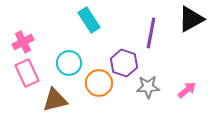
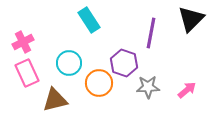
black triangle: rotated 16 degrees counterclockwise
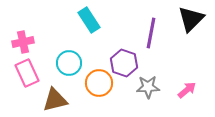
pink cross: rotated 15 degrees clockwise
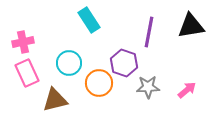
black triangle: moved 7 px down; rotated 36 degrees clockwise
purple line: moved 2 px left, 1 px up
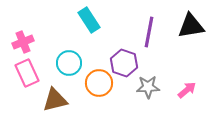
pink cross: rotated 10 degrees counterclockwise
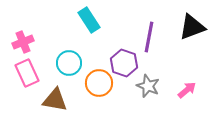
black triangle: moved 1 px right, 1 px down; rotated 12 degrees counterclockwise
purple line: moved 5 px down
gray star: moved 1 px up; rotated 25 degrees clockwise
brown triangle: rotated 24 degrees clockwise
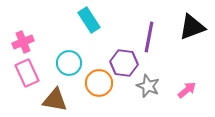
purple hexagon: rotated 12 degrees counterclockwise
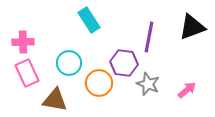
pink cross: rotated 20 degrees clockwise
gray star: moved 2 px up
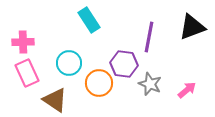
purple hexagon: moved 1 px down
gray star: moved 2 px right
brown triangle: rotated 24 degrees clockwise
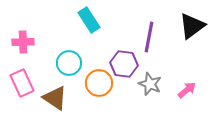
black triangle: moved 1 px up; rotated 16 degrees counterclockwise
pink rectangle: moved 5 px left, 10 px down
brown triangle: moved 2 px up
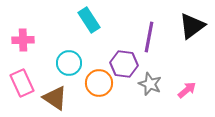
pink cross: moved 2 px up
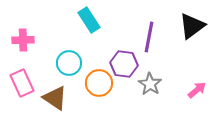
gray star: rotated 10 degrees clockwise
pink arrow: moved 10 px right
